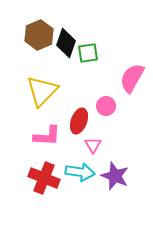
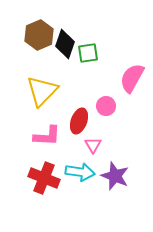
black diamond: moved 1 px left, 1 px down
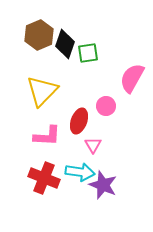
purple star: moved 12 px left, 9 px down
